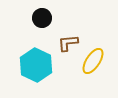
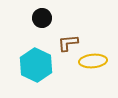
yellow ellipse: rotated 52 degrees clockwise
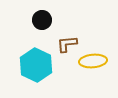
black circle: moved 2 px down
brown L-shape: moved 1 px left, 1 px down
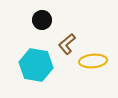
brown L-shape: rotated 35 degrees counterclockwise
cyan hexagon: rotated 16 degrees counterclockwise
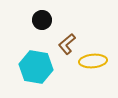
cyan hexagon: moved 2 px down
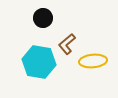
black circle: moved 1 px right, 2 px up
cyan hexagon: moved 3 px right, 5 px up
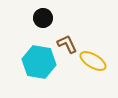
brown L-shape: rotated 105 degrees clockwise
yellow ellipse: rotated 36 degrees clockwise
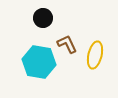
yellow ellipse: moved 2 px right, 6 px up; rotated 72 degrees clockwise
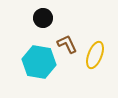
yellow ellipse: rotated 8 degrees clockwise
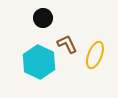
cyan hexagon: rotated 16 degrees clockwise
